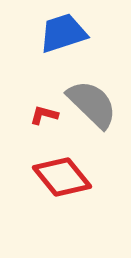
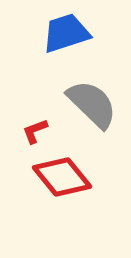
blue trapezoid: moved 3 px right
red L-shape: moved 9 px left, 16 px down; rotated 36 degrees counterclockwise
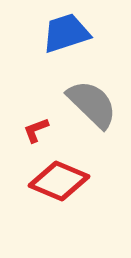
red L-shape: moved 1 px right, 1 px up
red diamond: moved 3 px left, 4 px down; rotated 28 degrees counterclockwise
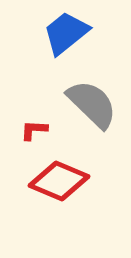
blue trapezoid: rotated 21 degrees counterclockwise
red L-shape: moved 2 px left; rotated 24 degrees clockwise
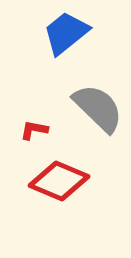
gray semicircle: moved 6 px right, 4 px down
red L-shape: rotated 8 degrees clockwise
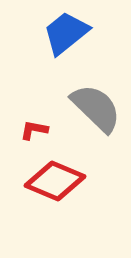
gray semicircle: moved 2 px left
red diamond: moved 4 px left
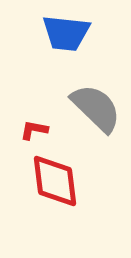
blue trapezoid: rotated 135 degrees counterclockwise
red diamond: rotated 60 degrees clockwise
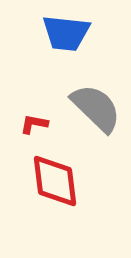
red L-shape: moved 6 px up
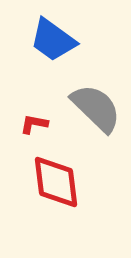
blue trapezoid: moved 13 px left, 7 px down; rotated 30 degrees clockwise
red diamond: moved 1 px right, 1 px down
